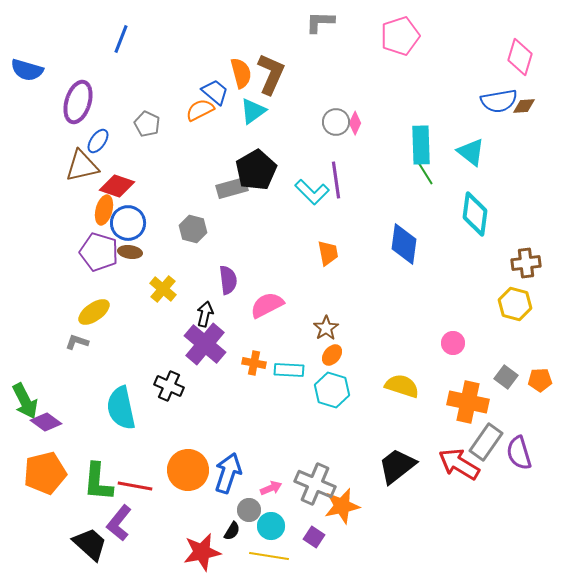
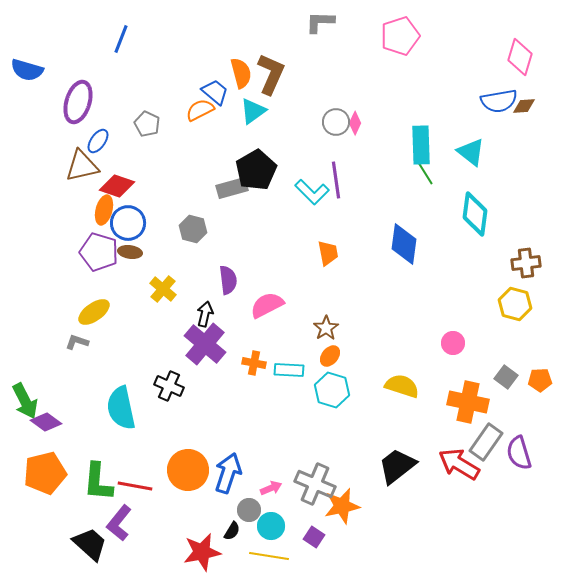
orange ellipse at (332, 355): moved 2 px left, 1 px down
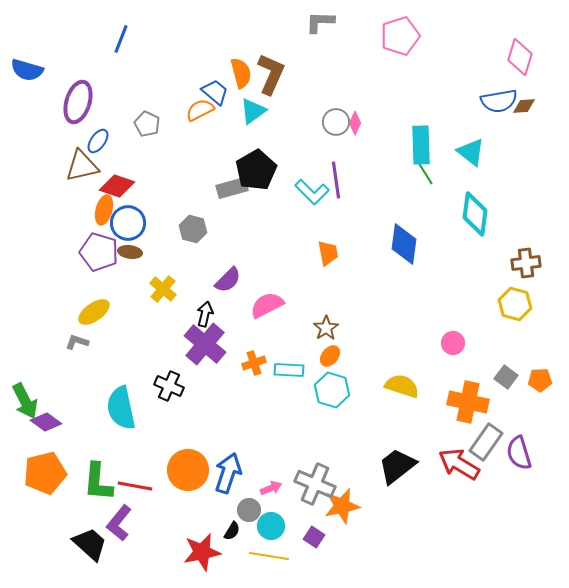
purple semicircle at (228, 280): rotated 52 degrees clockwise
orange cross at (254, 363): rotated 30 degrees counterclockwise
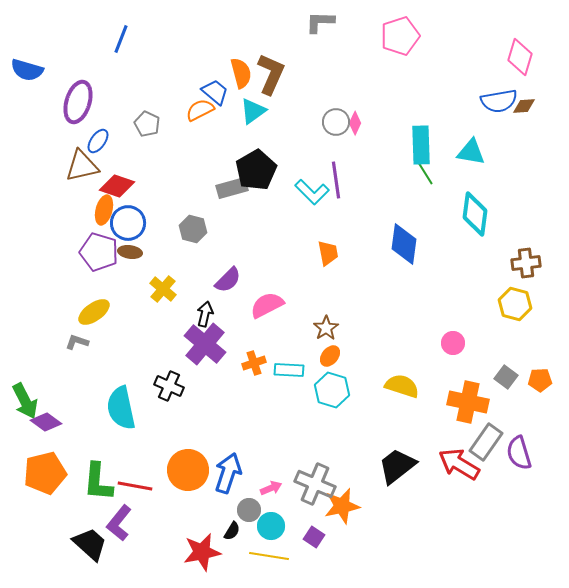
cyan triangle at (471, 152): rotated 28 degrees counterclockwise
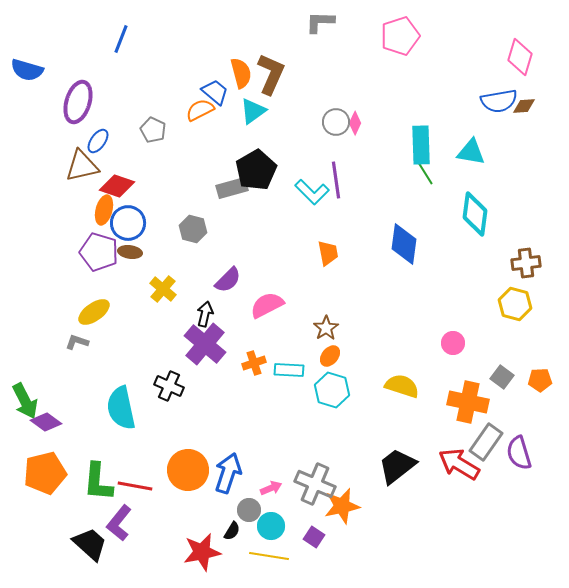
gray pentagon at (147, 124): moved 6 px right, 6 px down
gray square at (506, 377): moved 4 px left
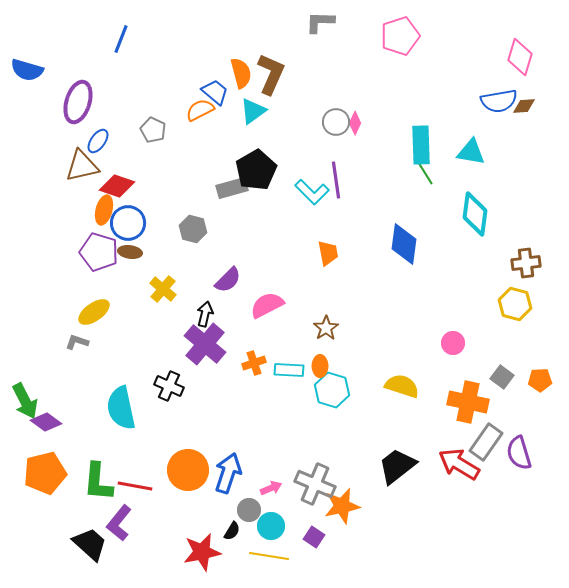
orange ellipse at (330, 356): moved 10 px left, 10 px down; rotated 40 degrees counterclockwise
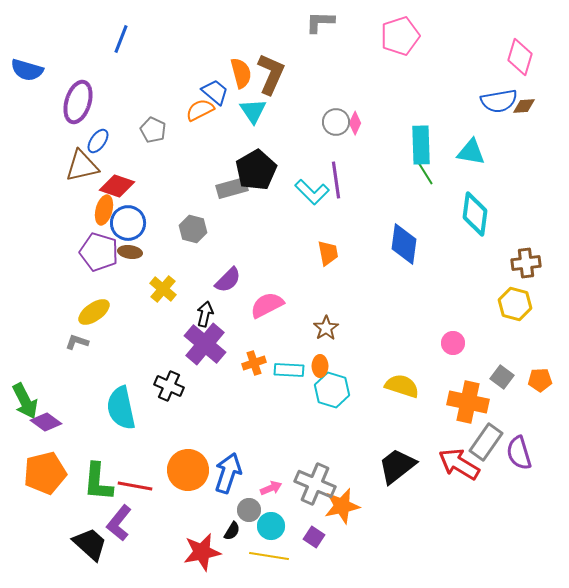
cyan triangle at (253, 111): rotated 28 degrees counterclockwise
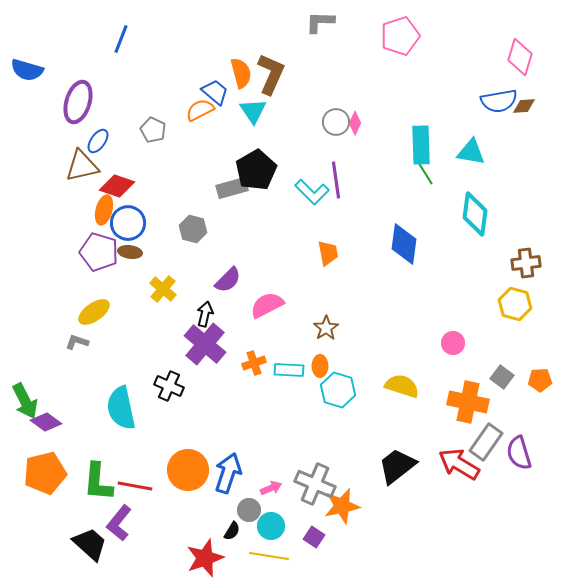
cyan hexagon at (332, 390): moved 6 px right
red star at (202, 552): moved 3 px right, 6 px down; rotated 9 degrees counterclockwise
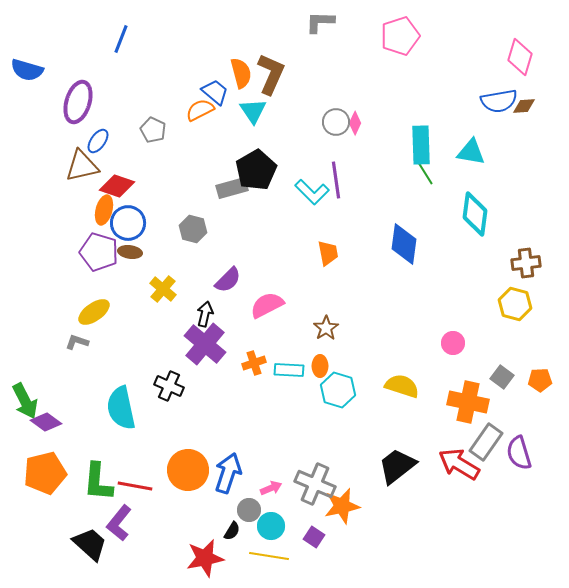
red star at (205, 558): rotated 9 degrees clockwise
